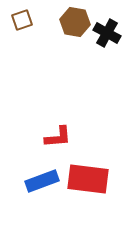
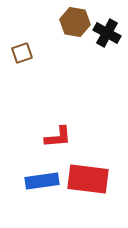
brown square: moved 33 px down
blue rectangle: rotated 12 degrees clockwise
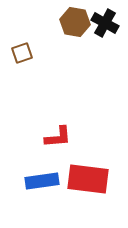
black cross: moved 2 px left, 10 px up
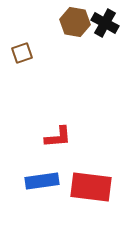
red rectangle: moved 3 px right, 8 px down
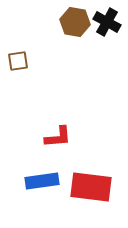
black cross: moved 2 px right, 1 px up
brown square: moved 4 px left, 8 px down; rotated 10 degrees clockwise
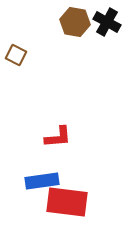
brown square: moved 2 px left, 6 px up; rotated 35 degrees clockwise
red rectangle: moved 24 px left, 15 px down
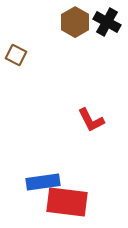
brown hexagon: rotated 20 degrees clockwise
red L-shape: moved 33 px right, 17 px up; rotated 68 degrees clockwise
blue rectangle: moved 1 px right, 1 px down
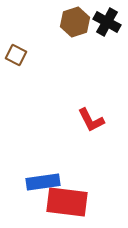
brown hexagon: rotated 12 degrees clockwise
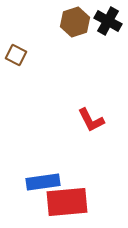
black cross: moved 1 px right, 1 px up
red rectangle: rotated 12 degrees counterclockwise
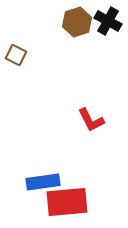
brown hexagon: moved 2 px right
